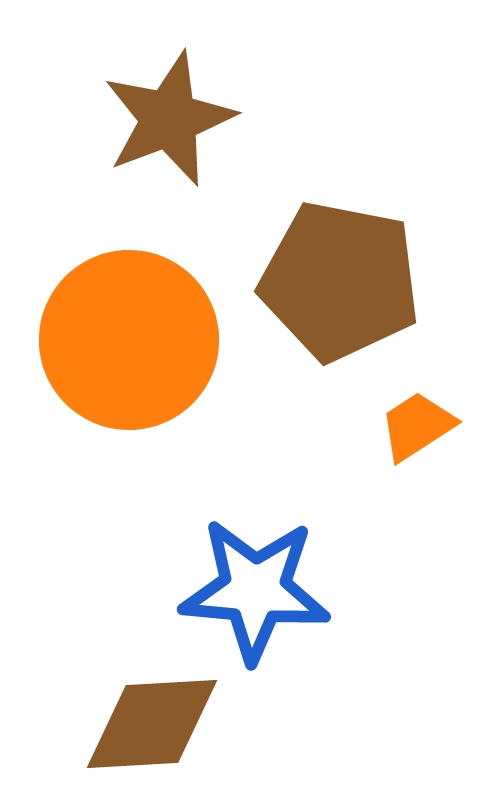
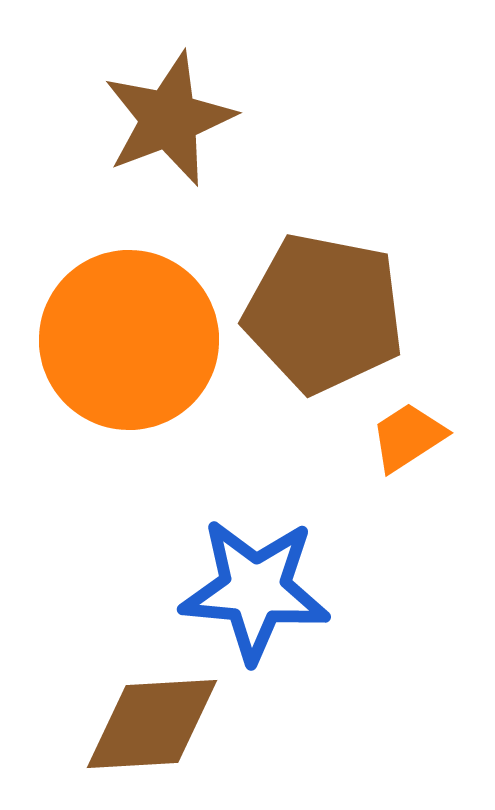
brown pentagon: moved 16 px left, 32 px down
orange trapezoid: moved 9 px left, 11 px down
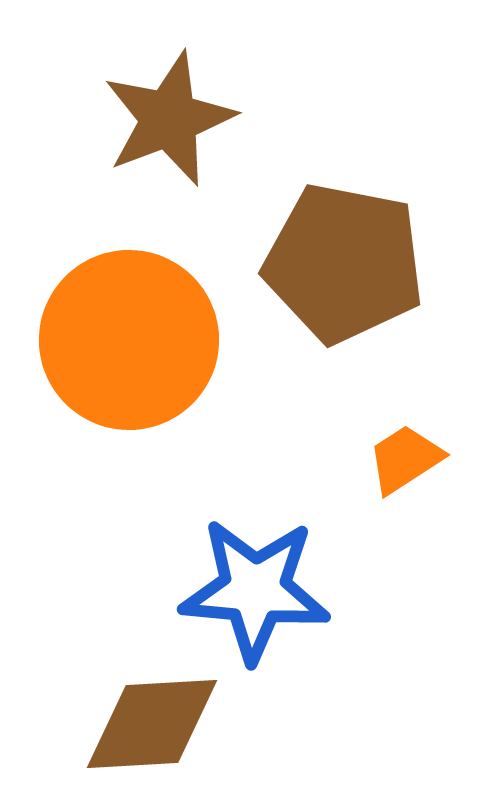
brown pentagon: moved 20 px right, 50 px up
orange trapezoid: moved 3 px left, 22 px down
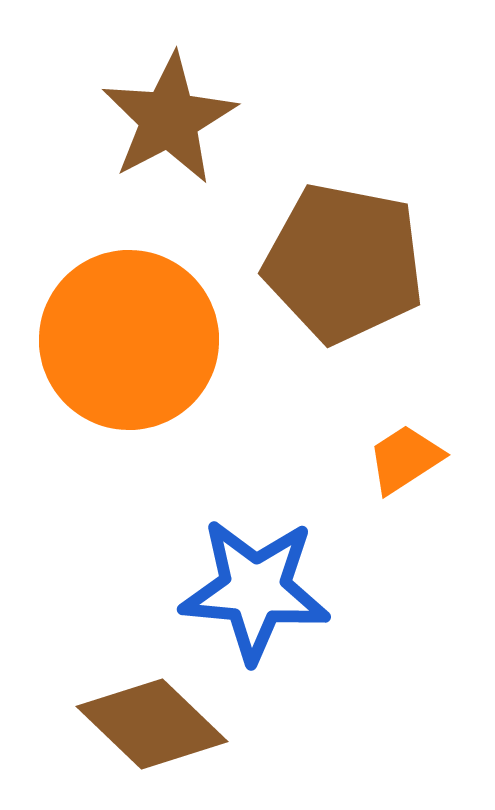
brown star: rotated 7 degrees counterclockwise
brown diamond: rotated 47 degrees clockwise
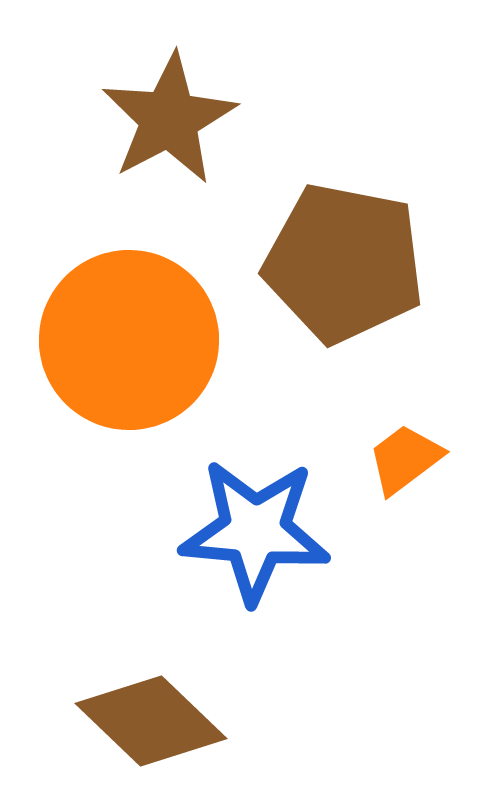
orange trapezoid: rotated 4 degrees counterclockwise
blue star: moved 59 px up
brown diamond: moved 1 px left, 3 px up
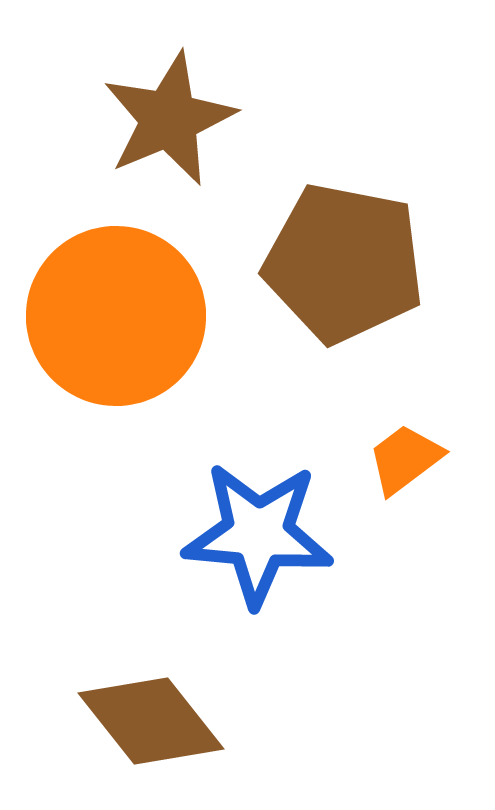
brown star: rotated 5 degrees clockwise
orange circle: moved 13 px left, 24 px up
blue star: moved 3 px right, 3 px down
brown diamond: rotated 8 degrees clockwise
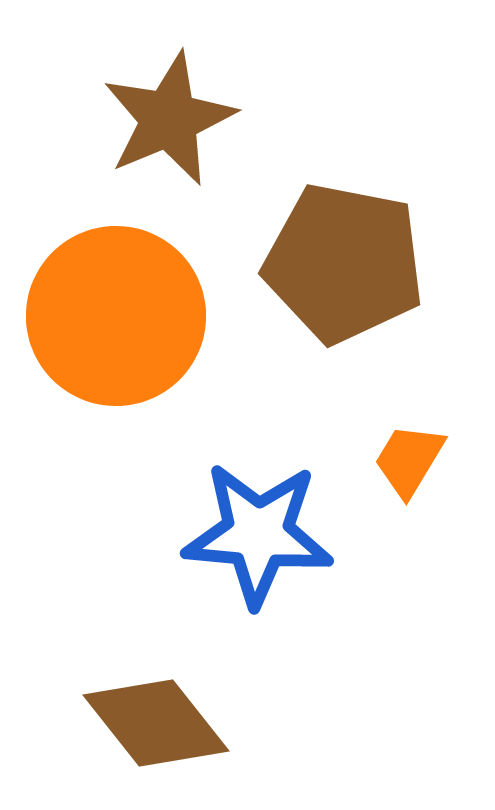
orange trapezoid: moved 4 px right, 1 px down; rotated 22 degrees counterclockwise
brown diamond: moved 5 px right, 2 px down
